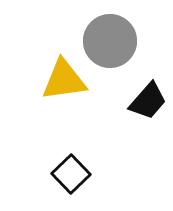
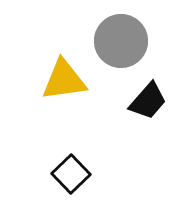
gray circle: moved 11 px right
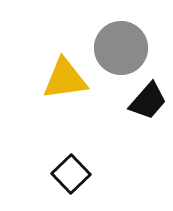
gray circle: moved 7 px down
yellow triangle: moved 1 px right, 1 px up
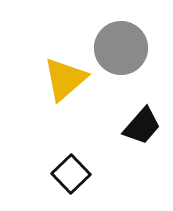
yellow triangle: rotated 33 degrees counterclockwise
black trapezoid: moved 6 px left, 25 px down
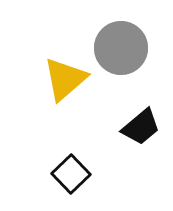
black trapezoid: moved 1 px left, 1 px down; rotated 9 degrees clockwise
